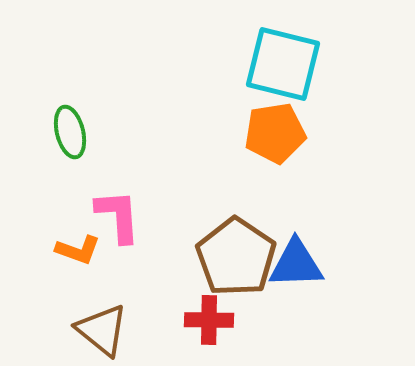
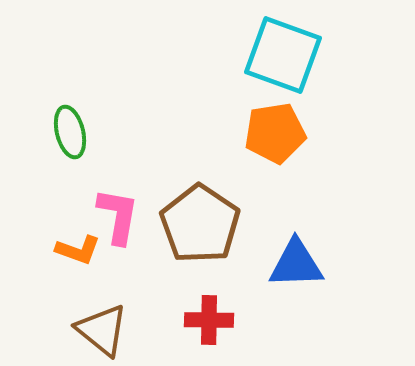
cyan square: moved 9 px up; rotated 6 degrees clockwise
pink L-shape: rotated 14 degrees clockwise
brown pentagon: moved 36 px left, 33 px up
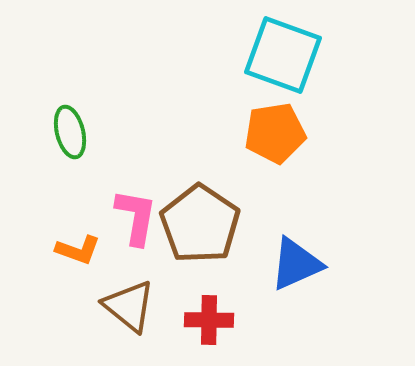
pink L-shape: moved 18 px right, 1 px down
blue triangle: rotated 22 degrees counterclockwise
brown triangle: moved 27 px right, 24 px up
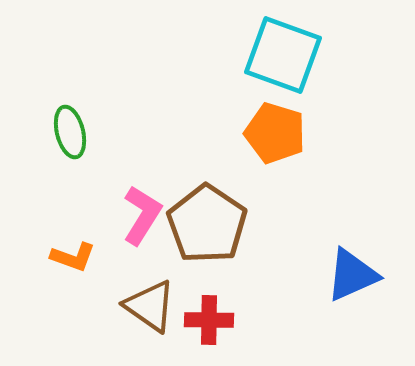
orange pentagon: rotated 26 degrees clockwise
pink L-shape: moved 6 px right, 2 px up; rotated 22 degrees clockwise
brown pentagon: moved 7 px right
orange L-shape: moved 5 px left, 7 px down
blue triangle: moved 56 px right, 11 px down
brown triangle: moved 21 px right; rotated 4 degrees counterclockwise
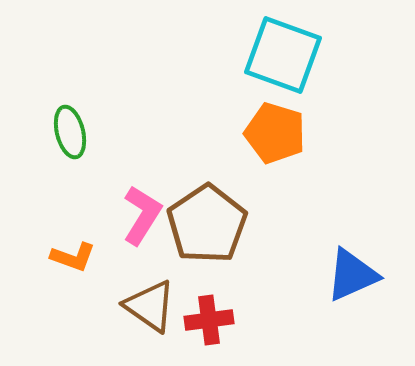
brown pentagon: rotated 4 degrees clockwise
red cross: rotated 9 degrees counterclockwise
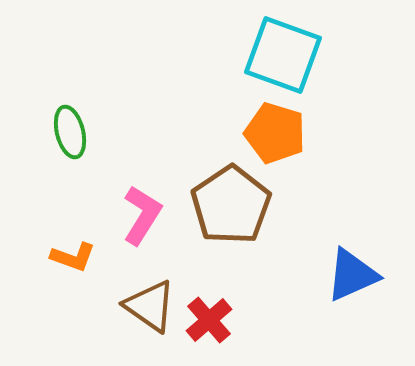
brown pentagon: moved 24 px right, 19 px up
red cross: rotated 33 degrees counterclockwise
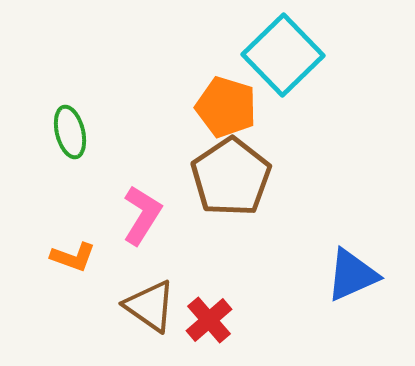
cyan square: rotated 26 degrees clockwise
orange pentagon: moved 49 px left, 26 px up
brown pentagon: moved 28 px up
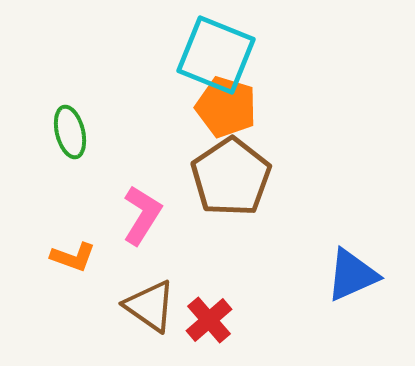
cyan square: moved 67 px left; rotated 24 degrees counterclockwise
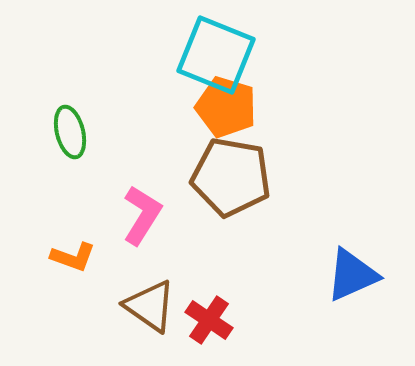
brown pentagon: rotated 28 degrees counterclockwise
red cross: rotated 15 degrees counterclockwise
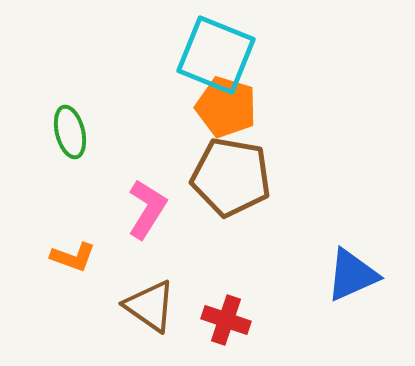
pink L-shape: moved 5 px right, 6 px up
red cross: moved 17 px right; rotated 15 degrees counterclockwise
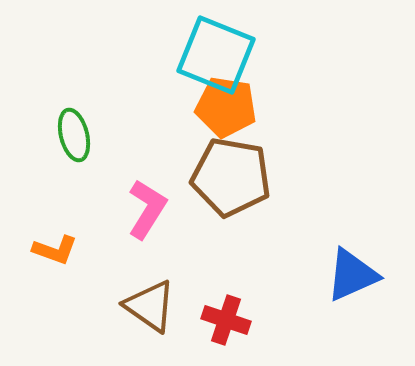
orange pentagon: rotated 8 degrees counterclockwise
green ellipse: moved 4 px right, 3 px down
orange L-shape: moved 18 px left, 7 px up
